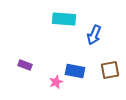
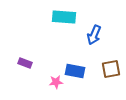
cyan rectangle: moved 2 px up
purple rectangle: moved 2 px up
brown square: moved 1 px right, 1 px up
pink star: rotated 16 degrees clockwise
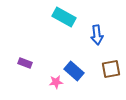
cyan rectangle: rotated 25 degrees clockwise
blue arrow: moved 3 px right; rotated 30 degrees counterclockwise
blue rectangle: moved 1 px left; rotated 30 degrees clockwise
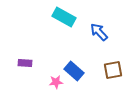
blue arrow: moved 2 px right, 3 px up; rotated 144 degrees clockwise
purple rectangle: rotated 16 degrees counterclockwise
brown square: moved 2 px right, 1 px down
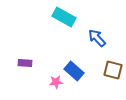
blue arrow: moved 2 px left, 6 px down
brown square: rotated 24 degrees clockwise
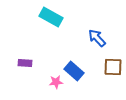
cyan rectangle: moved 13 px left
brown square: moved 3 px up; rotated 12 degrees counterclockwise
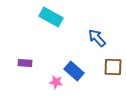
pink star: rotated 16 degrees clockwise
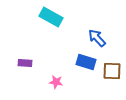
brown square: moved 1 px left, 4 px down
blue rectangle: moved 12 px right, 9 px up; rotated 24 degrees counterclockwise
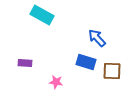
cyan rectangle: moved 9 px left, 2 px up
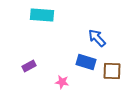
cyan rectangle: rotated 25 degrees counterclockwise
purple rectangle: moved 4 px right, 3 px down; rotated 32 degrees counterclockwise
pink star: moved 6 px right
